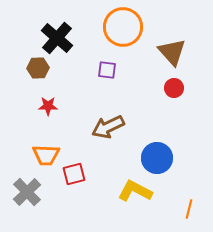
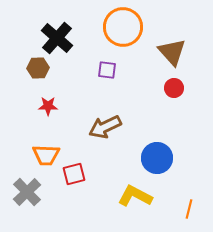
brown arrow: moved 3 px left
yellow L-shape: moved 5 px down
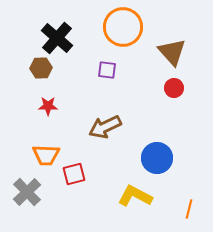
brown hexagon: moved 3 px right
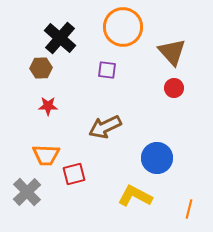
black cross: moved 3 px right
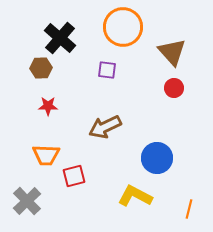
red square: moved 2 px down
gray cross: moved 9 px down
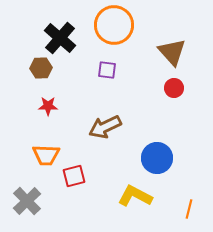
orange circle: moved 9 px left, 2 px up
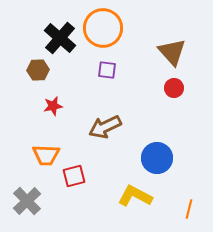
orange circle: moved 11 px left, 3 px down
brown hexagon: moved 3 px left, 2 px down
red star: moved 5 px right; rotated 12 degrees counterclockwise
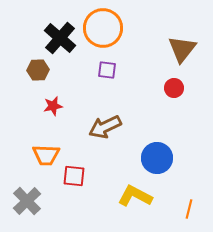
brown triangle: moved 10 px right, 3 px up; rotated 20 degrees clockwise
red square: rotated 20 degrees clockwise
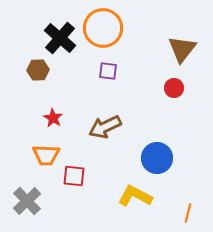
purple square: moved 1 px right, 1 px down
red star: moved 12 px down; rotated 30 degrees counterclockwise
orange line: moved 1 px left, 4 px down
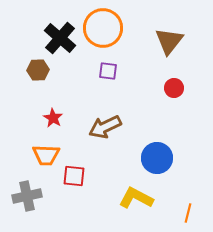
brown triangle: moved 13 px left, 8 px up
yellow L-shape: moved 1 px right, 2 px down
gray cross: moved 5 px up; rotated 32 degrees clockwise
